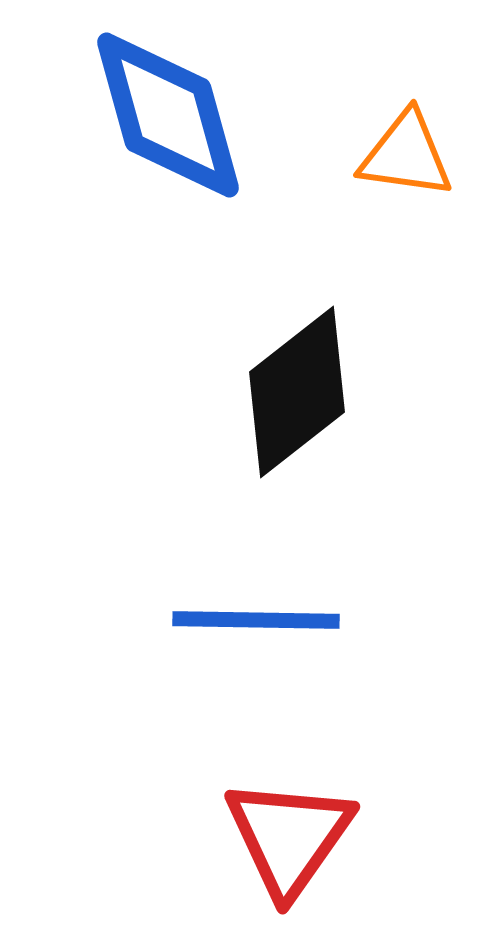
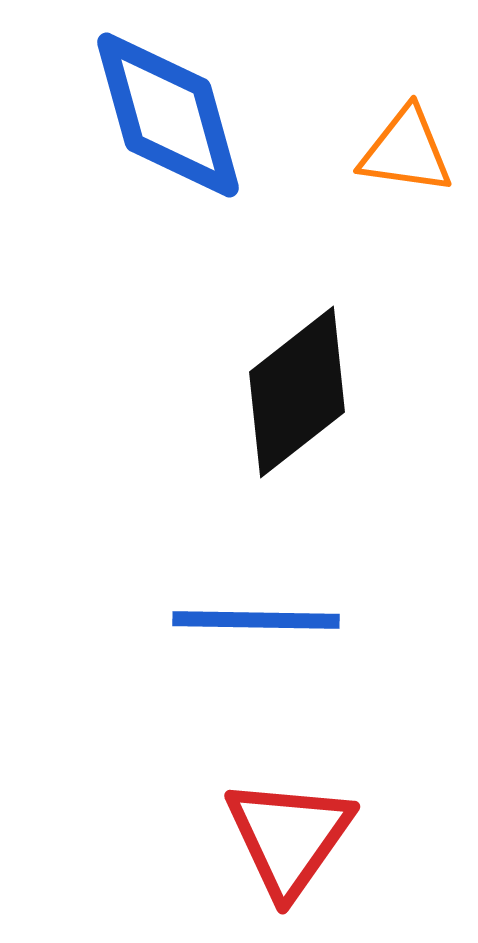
orange triangle: moved 4 px up
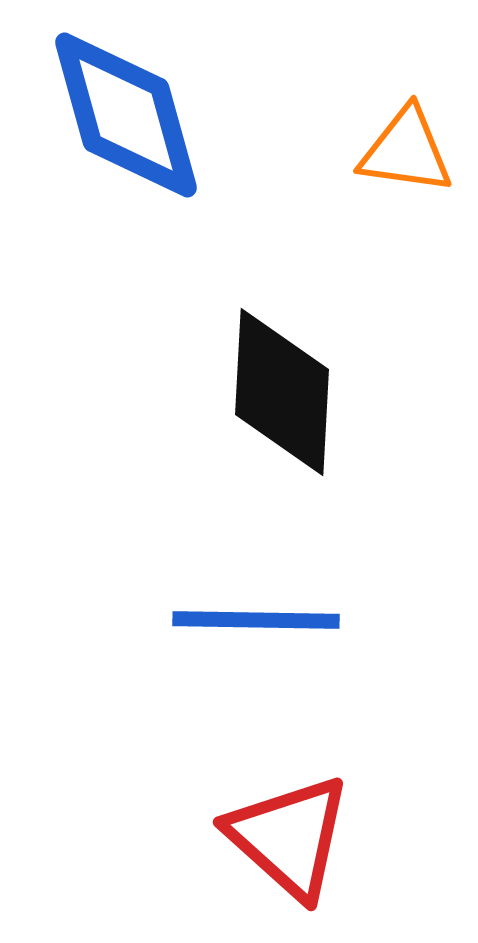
blue diamond: moved 42 px left
black diamond: moved 15 px left; rotated 49 degrees counterclockwise
red triangle: rotated 23 degrees counterclockwise
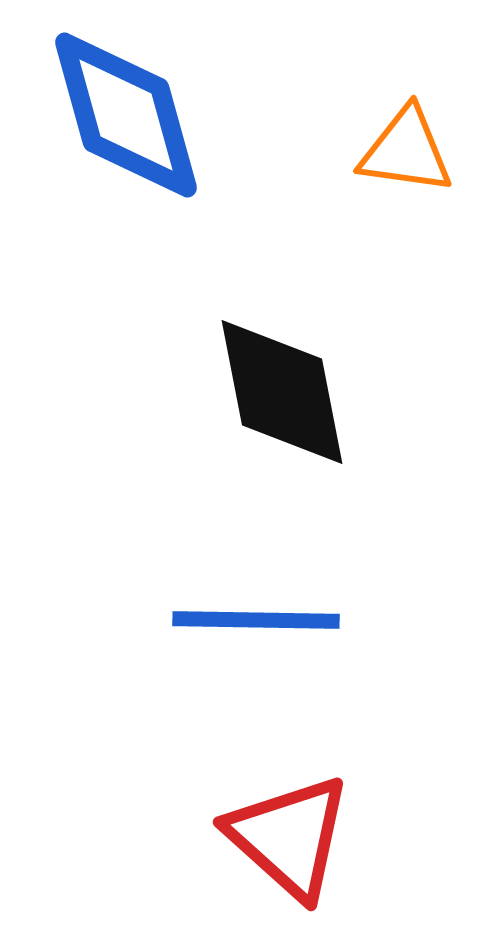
black diamond: rotated 14 degrees counterclockwise
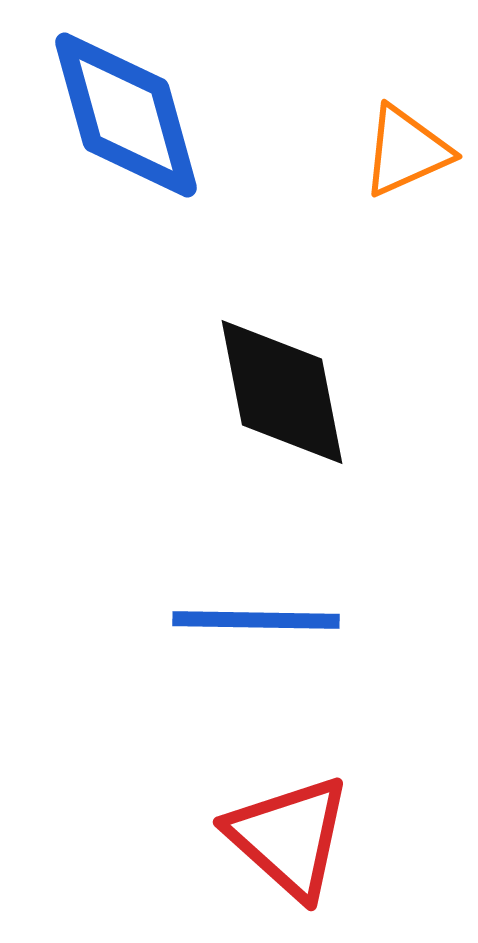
orange triangle: rotated 32 degrees counterclockwise
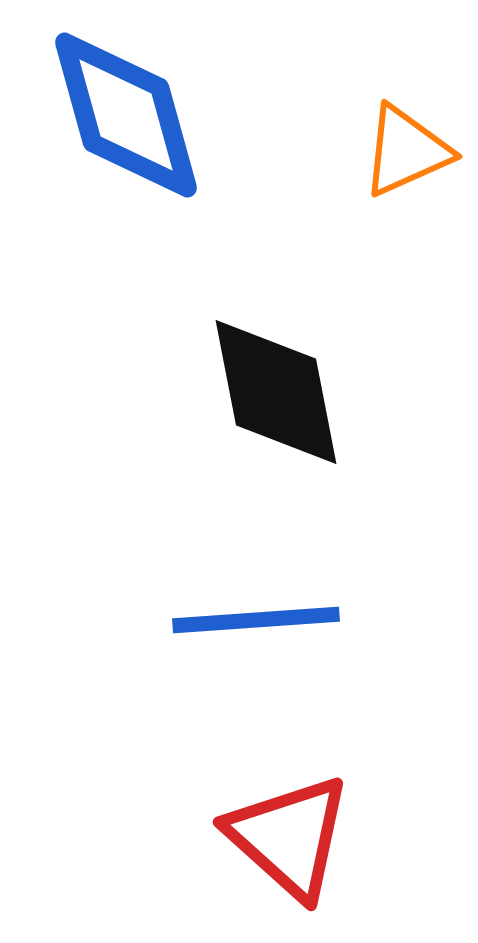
black diamond: moved 6 px left
blue line: rotated 5 degrees counterclockwise
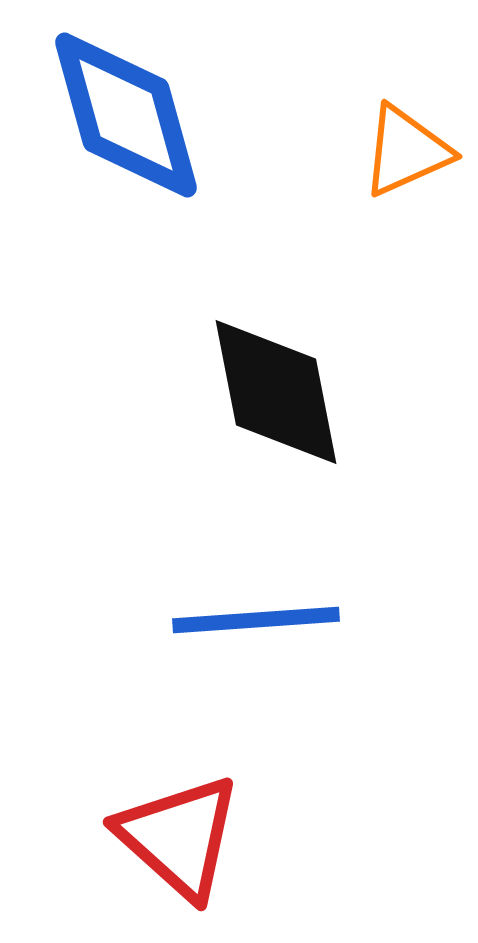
red triangle: moved 110 px left
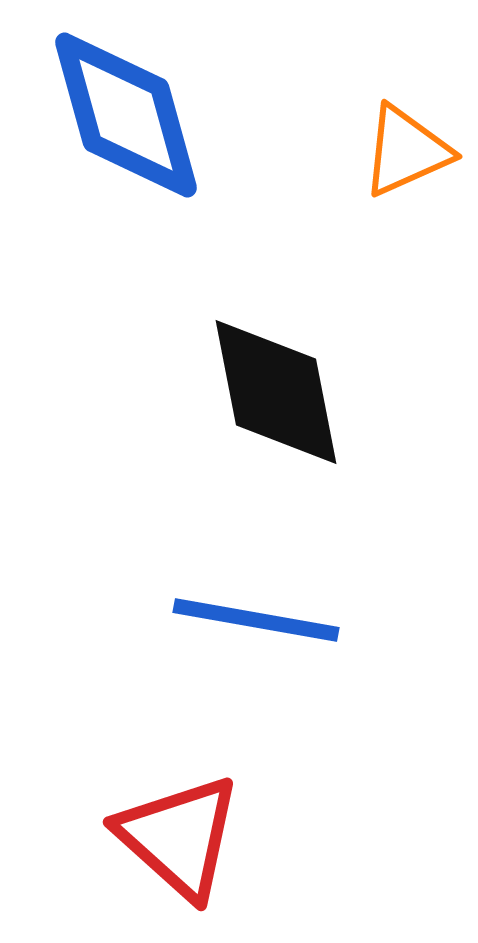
blue line: rotated 14 degrees clockwise
